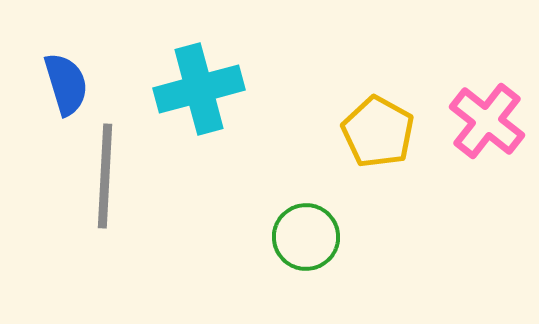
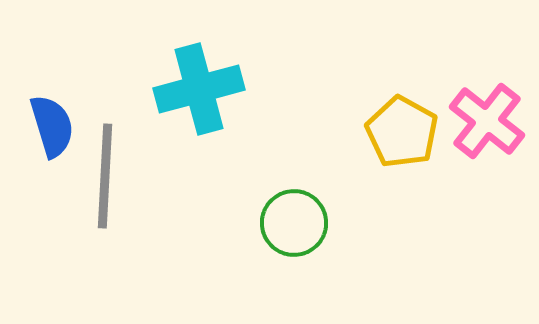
blue semicircle: moved 14 px left, 42 px down
yellow pentagon: moved 24 px right
green circle: moved 12 px left, 14 px up
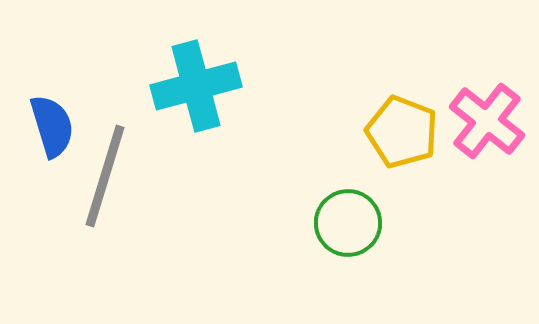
cyan cross: moved 3 px left, 3 px up
yellow pentagon: rotated 8 degrees counterclockwise
gray line: rotated 14 degrees clockwise
green circle: moved 54 px right
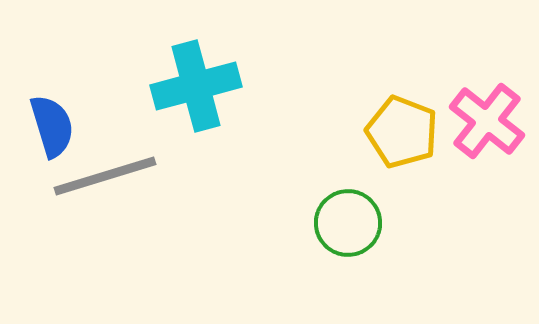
gray line: rotated 56 degrees clockwise
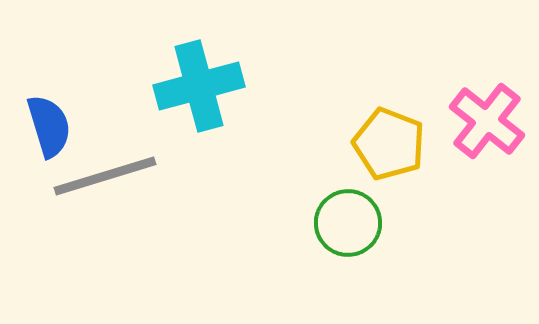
cyan cross: moved 3 px right
blue semicircle: moved 3 px left
yellow pentagon: moved 13 px left, 12 px down
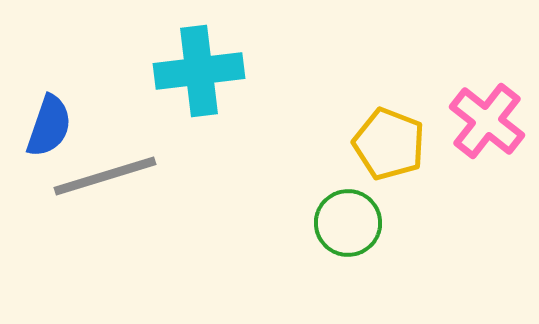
cyan cross: moved 15 px up; rotated 8 degrees clockwise
blue semicircle: rotated 36 degrees clockwise
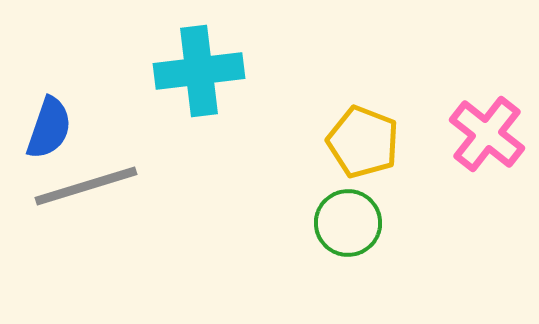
pink cross: moved 13 px down
blue semicircle: moved 2 px down
yellow pentagon: moved 26 px left, 2 px up
gray line: moved 19 px left, 10 px down
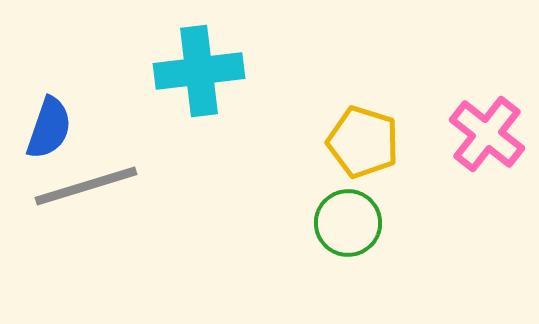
yellow pentagon: rotated 4 degrees counterclockwise
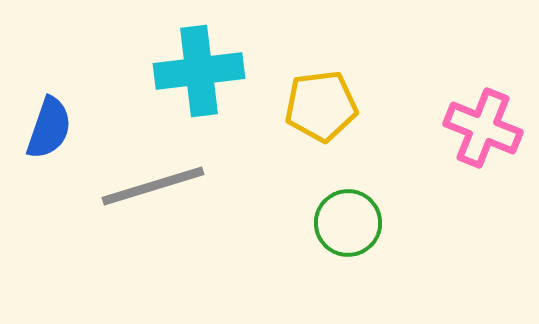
pink cross: moved 4 px left, 6 px up; rotated 16 degrees counterclockwise
yellow pentagon: moved 42 px left, 36 px up; rotated 24 degrees counterclockwise
gray line: moved 67 px right
